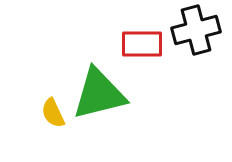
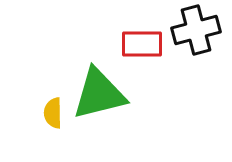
yellow semicircle: rotated 24 degrees clockwise
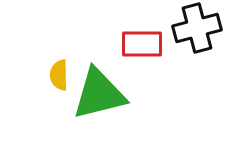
black cross: moved 1 px right, 2 px up
yellow semicircle: moved 6 px right, 38 px up
